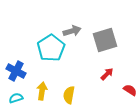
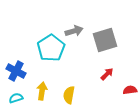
gray arrow: moved 2 px right
red semicircle: rotated 40 degrees counterclockwise
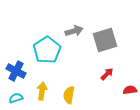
cyan pentagon: moved 4 px left, 2 px down
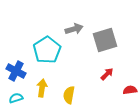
gray arrow: moved 2 px up
yellow arrow: moved 3 px up
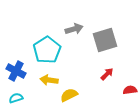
yellow arrow: moved 7 px right, 8 px up; rotated 90 degrees counterclockwise
yellow semicircle: rotated 54 degrees clockwise
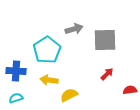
gray square: rotated 15 degrees clockwise
blue cross: rotated 24 degrees counterclockwise
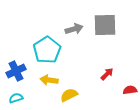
gray square: moved 15 px up
blue cross: rotated 30 degrees counterclockwise
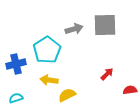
blue cross: moved 7 px up; rotated 12 degrees clockwise
yellow semicircle: moved 2 px left
